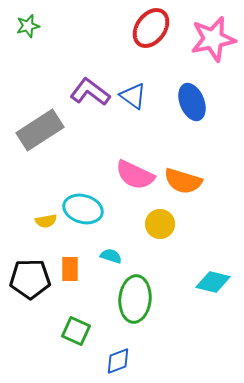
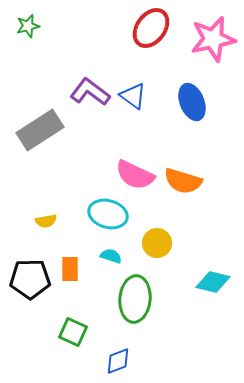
cyan ellipse: moved 25 px right, 5 px down
yellow circle: moved 3 px left, 19 px down
green square: moved 3 px left, 1 px down
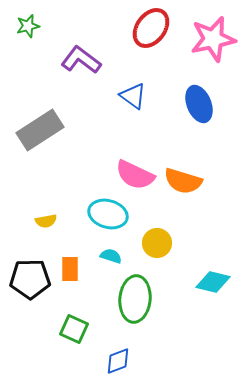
purple L-shape: moved 9 px left, 32 px up
blue ellipse: moved 7 px right, 2 px down
green square: moved 1 px right, 3 px up
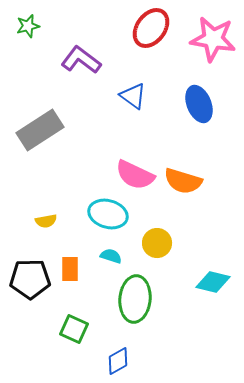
pink star: rotated 21 degrees clockwise
blue diamond: rotated 8 degrees counterclockwise
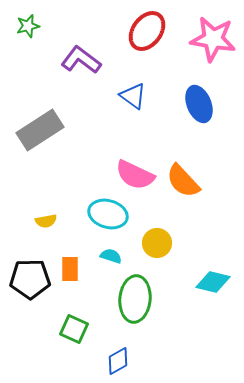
red ellipse: moved 4 px left, 3 px down
orange semicircle: rotated 30 degrees clockwise
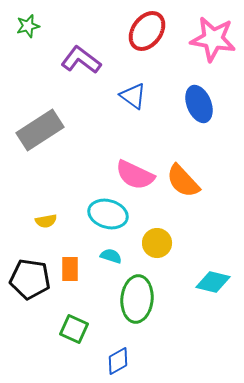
black pentagon: rotated 9 degrees clockwise
green ellipse: moved 2 px right
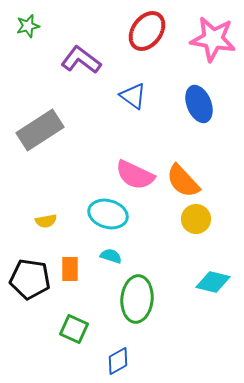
yellow circle: moved 39 px right, 24 px up
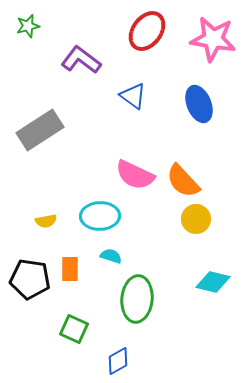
cyan ellipse: moved 8 px left, 2 px down; rotated 18 degrees counterclockwise
